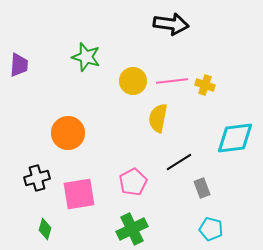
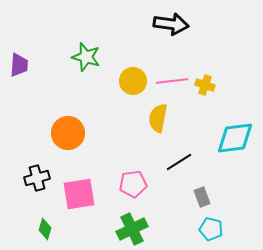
pink pentagon: moved 2 px down; rotated 20 degrees clockwise
gray rectangle: moved 9 px down
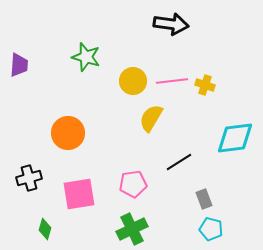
yellow semicircle: moved 7 px left; rotated 20 degrees clockwise
black cross: moved 8 px left
gray rectangle: moved 2 px right, 2 px down
